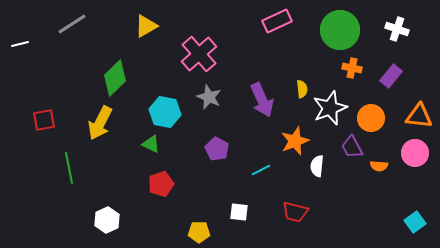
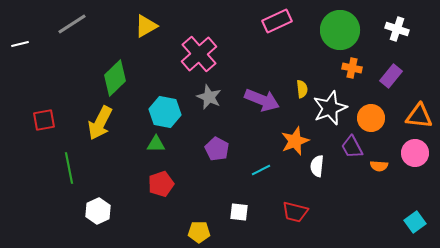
purple arrow: rotated 44 degrees counterclockwise
green triangle: moved 5 px right; rotated 24 degrees counterclockwise
white hexagon: moved 9 px left, 9 px up
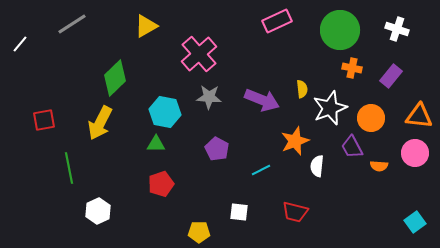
white line: rotated 36 degrees counterclockwise
gray star: rotated 20 degrees counterclockwise
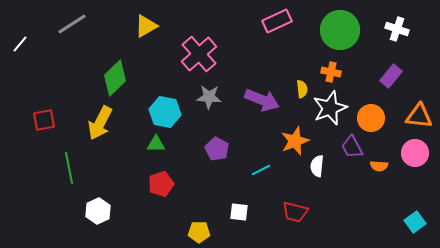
orange cross: moved 21 px left, 4 px down
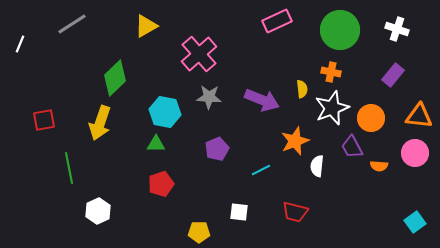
white line: rotated 18 degrees counterclockwise
purple rectangle: moved 2 px right, 1 px up
white star: moved 2 px right
yellow arrow: rotated 8 degrees counterclockwise
purple pentagon: rotated 20 degrees clockwise
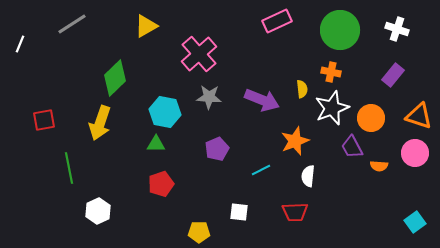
orange triangle: rotated 12 degrees clockwise
white semicircle: moved 9 px left, 10 px down
red trapezoid: rotated 16 degrees counterclockwise
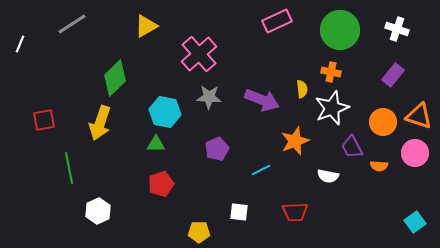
orange circle: moved 12 px right, 4 px down
white semicircle: moved 20 px right; rotated 85 degrees counterclockwise
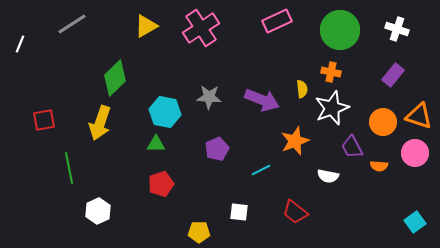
pink cross: moved 2 px right, 26 px up; rotated 9 degrees clockwise
red trapezoid: rotated 40 degrees clockwise
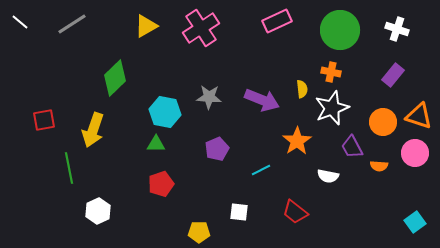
white line: moved 22 px up; rotated 72 degrees counterclockwise
yellow arrow: moved 7 px left, 7 px down
orange star: moved 2 px right; rotated 12 degrees counterclockwise
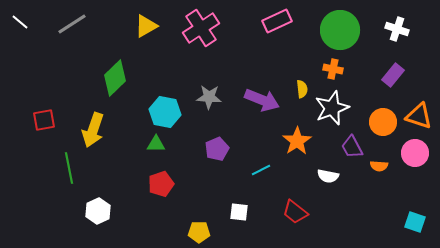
orange cross: moved 2 px right, 3 px up
cyan square: rotated 35 degrees counterclockwise
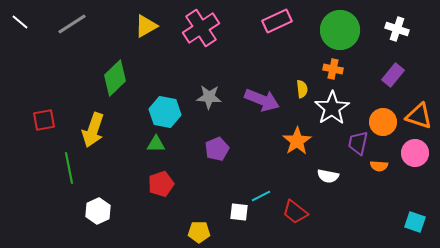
white star: rotated 12 degrees counterclockwise
purple trapezoid: moved 6 px right, 4 px up; rotated 40 degrees clockwise
cyan line: moved 26 px down
